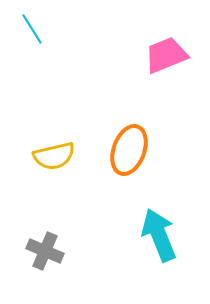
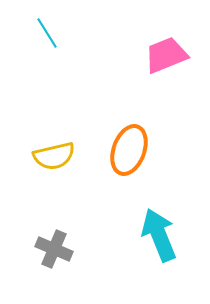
cyan line: moved 15 px right, 4 px down
gray cross: moved 9 px right, 2 px up
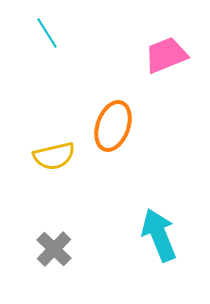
orange ellipse: moved 16 px left, 24 px up
gray cross: rotated 21 degrees clockwise
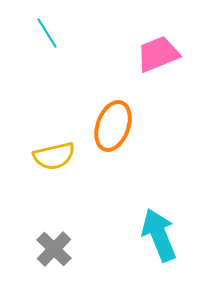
pink trapezoid: moved 8 px left, 1 px up
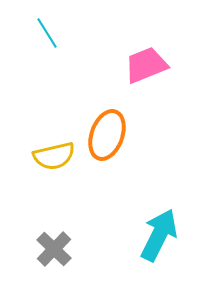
pink trapezoid: moved 12 px left, 11 px down
orange ellipse: moved 6 px left, 9 px down
cyan arrow: rotated 48 degrees clockwise
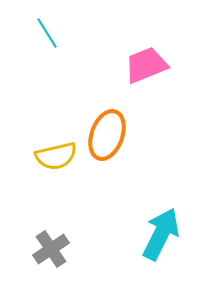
yellow semicircle: moved 2 px right
cyan arrow: moved 2 px right, 1 px up
gray cross: moved 3 px left; rotated 12 degrees clockwise
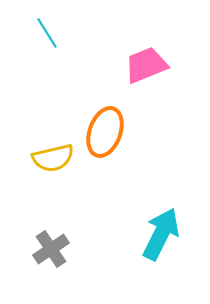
orange ellipse: moved 2 px left, 3 px up
yellow semicircle: moved 3 px left, 2 px down
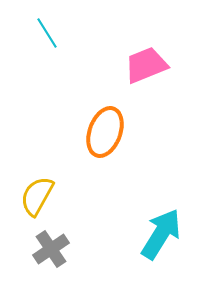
yellow semicircle: moved 16 px left, 38 px down; rotated 132 degrees clockwise
cyan arrow: rotated 6 degrees clockwise
